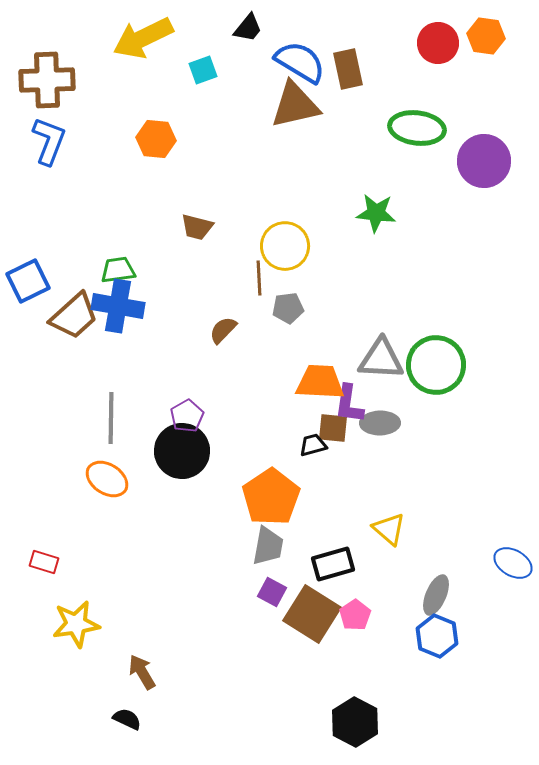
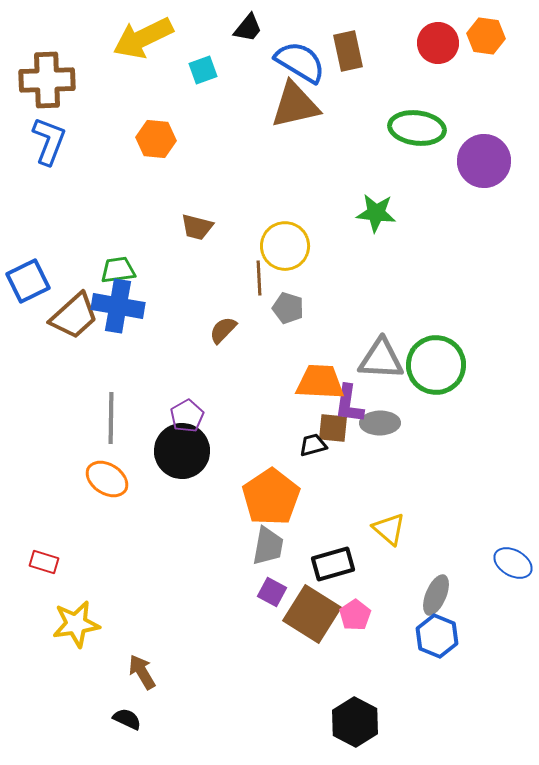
brown rectangle at (348, 69): moved 18 px up
gray pentagon at (288, 308): rotated 24 degrees clockwise
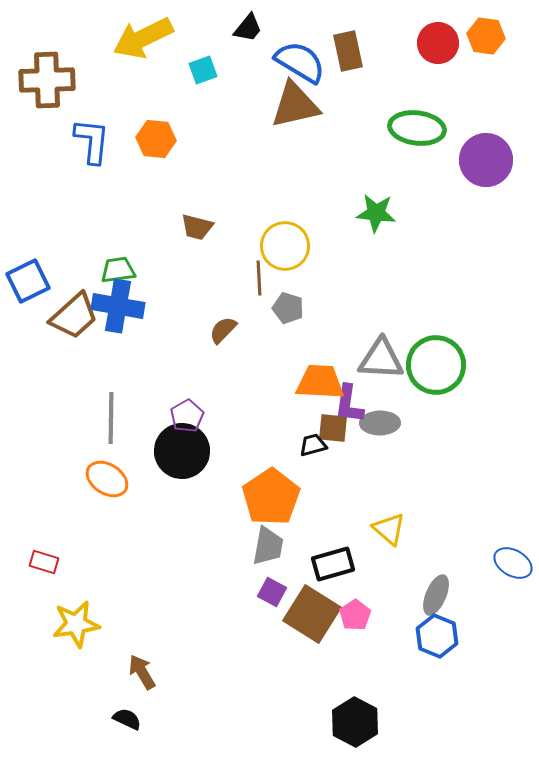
blue L-shape at (49, 141): moved 43 px right; rotated 15 degrees counterclockwise
purple circle at (484, 161): moved 2 px right, 1 px up
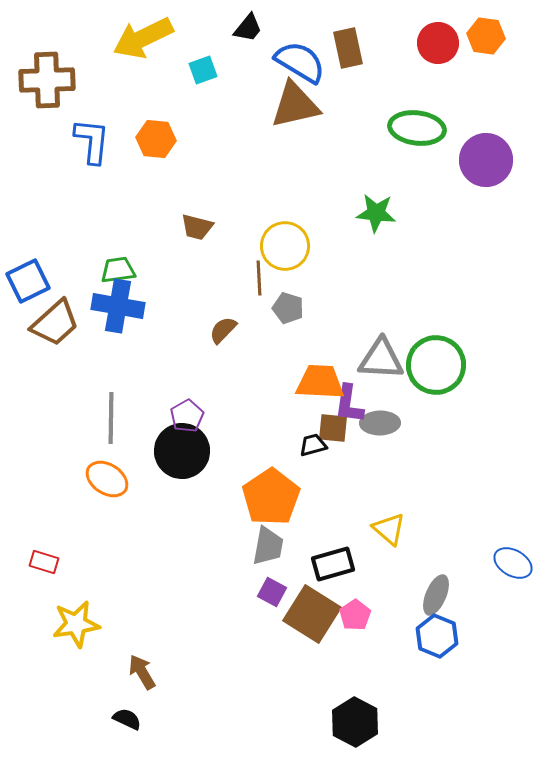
brown rectangle at (348, 51): moved 3 px up
brown trapezoid at (74, 316): moved 19 px left, 7 px down
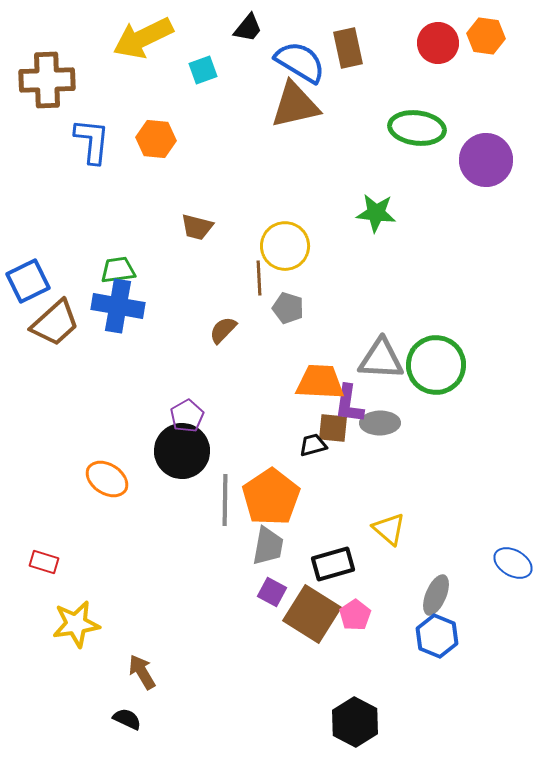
gray line at (111, 418): moved 114 px right, 82 px down
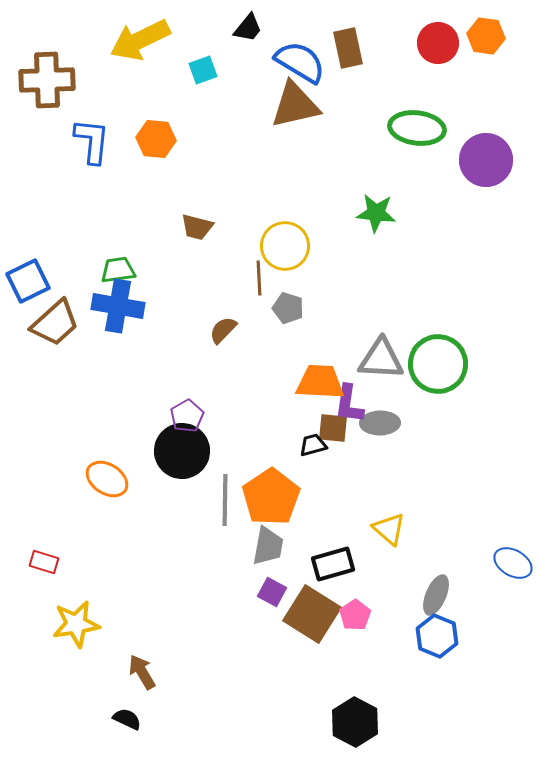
yellow arrow at (143, 38): moved 3 px left, 2 px down
green circle at (436, 365): moved 2 px right, 1 px up
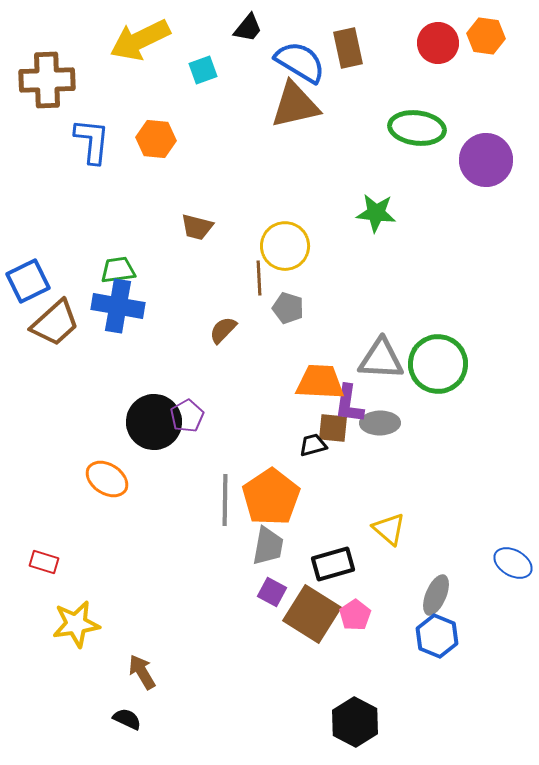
black circle at (182, 451): moved 28 px left, 29 px up
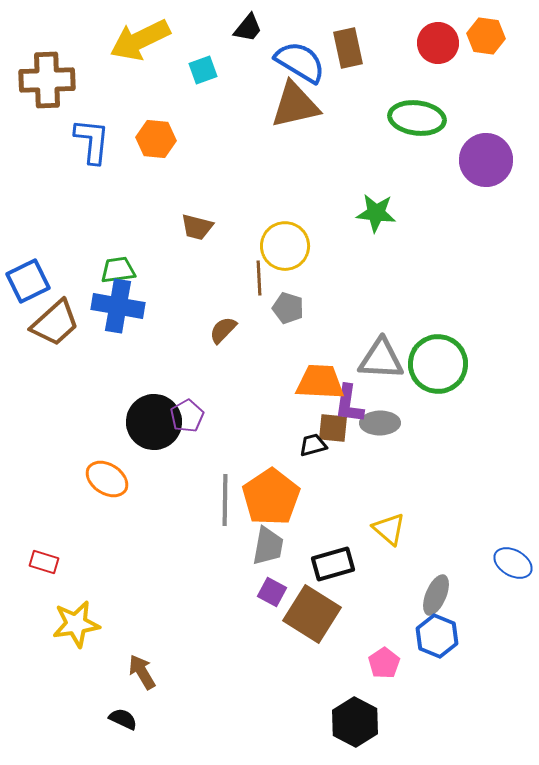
green ellipse at (417, 128): moved 10 px up
pink pentagon at (355, 615): moved 29 px right, 48 px down
black semicircle at (127, 719): moved 4 px left
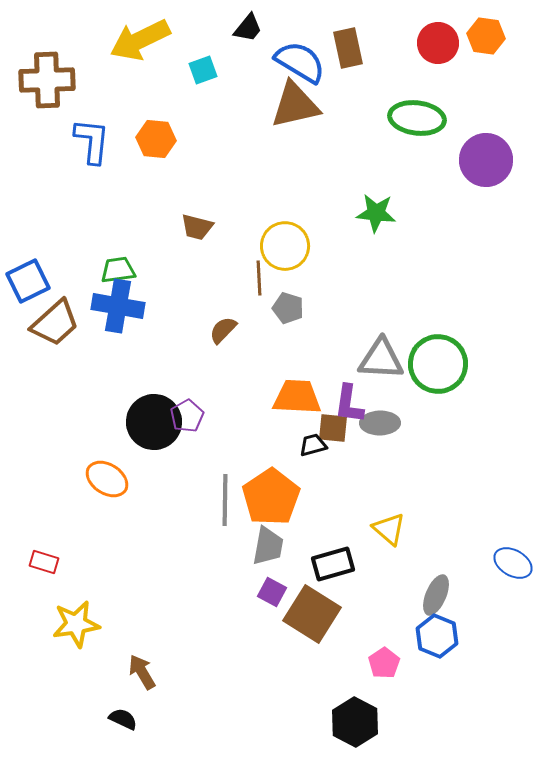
orange trapezoid at (320, 382): moved 23 px left, 15 px down
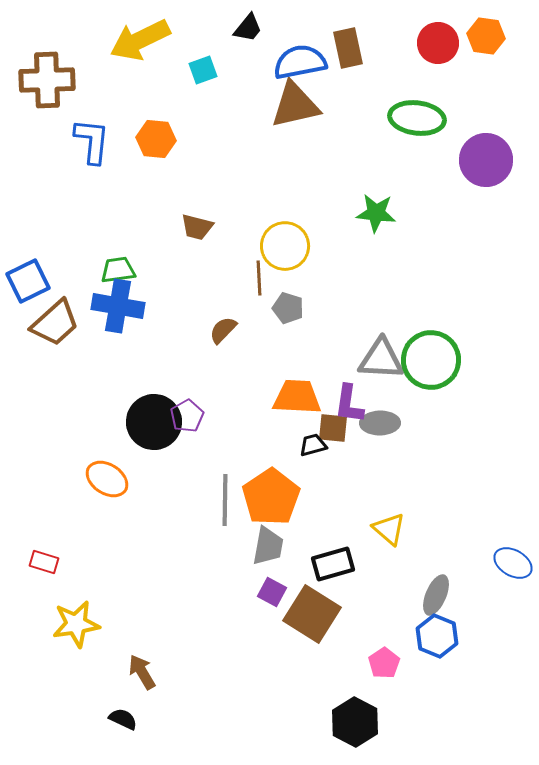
blue semicircle at (300, 62): rotated 42 degrees counterclockwise
green circle at (438, 364): moved 7 px left, 4 px up
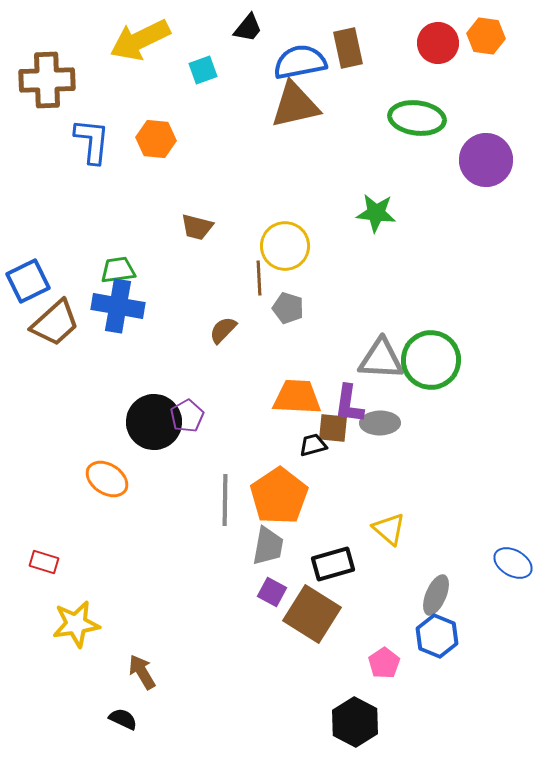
orange pentagon at (271, 497): moved 8 px right, 1 px up
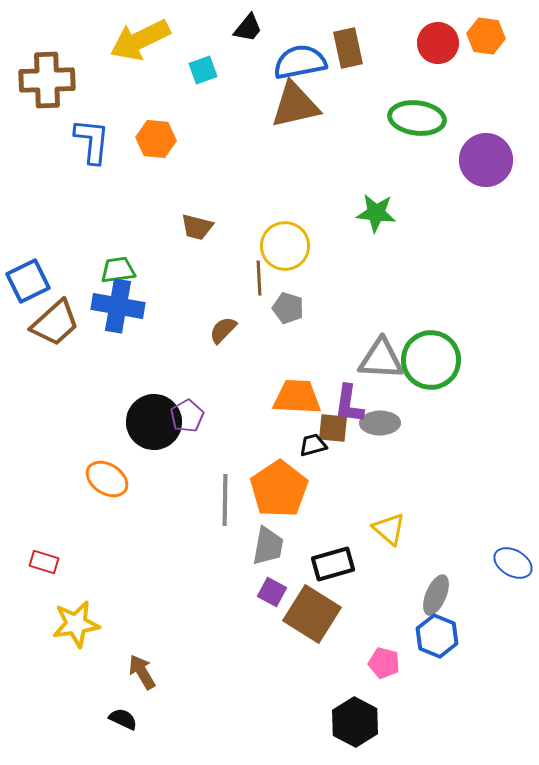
orange pentagon at (279, 496): moved 7 px up
pink pentagon at (384, 663): rotated 24 degrees counterclockwise
